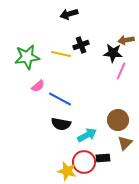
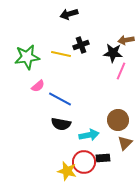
cyan arrow: moved 2 px right; rotated 18 degrees clockwise
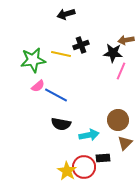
black arrow: moved 3 px left
green star: moved 6 px right, 3 px down
blue line: moved 4 px left, 4 px up
red circle: moved 5 px down
yellow star: rotated 18 degrees clockwise
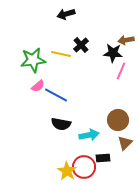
black cross: rotated 21 degrees counterclockwise
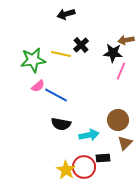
yellow star: moved 1 px left, 1 px up
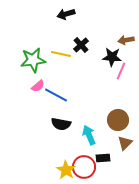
black star: moved 1 px left, 4 px down
cyan arrow: rotated 102 degrees counterclockwise
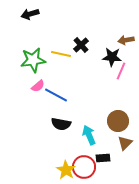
black arrow: moved 36 px left
brown circle: moved 1 px down
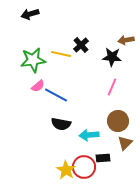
pink line: moved 9 px left, 16 px down
cyan arrow: rotated 72 degrees counterclockwise
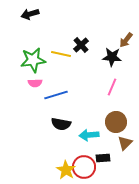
brown arrow: rotated 42 degrees counterclockwise
pink semicircle: moved 3 px left, 3 px up; rotated 40 degrees clockwise
blue line: rotated 45 degrees counterclockwise
brown circle: moved 2 px left, 1 px down
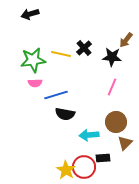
black cross: moved 3 px right, 3 px down
black semicircle: moved 4 px right, 10 px up
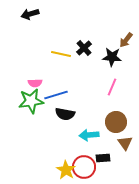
green star: moved 2 px left, 41 px down
brown triangle: rotated 21 degrees counterclockwise
